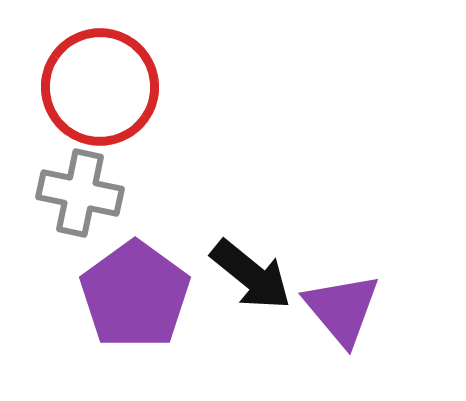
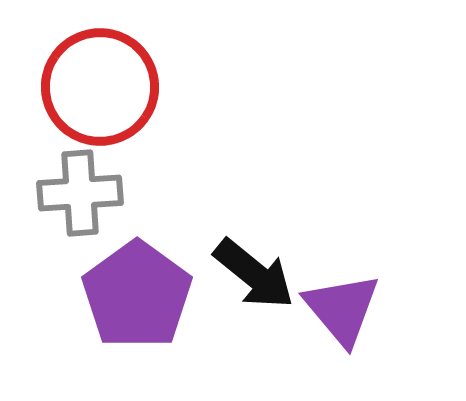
gray cross: rotated 16 degrees counterclockwise
black arrow: moved 3 px right, 1 px up
purple pentagon: moved 2 px right
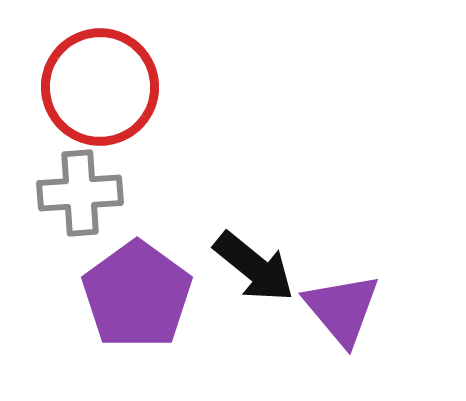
black arrow: moved 7 px up
